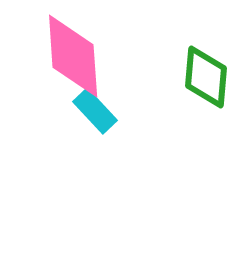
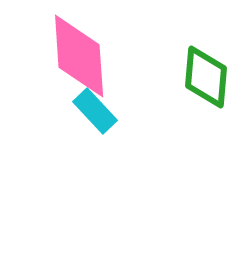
pink diamond: moved 6 px right
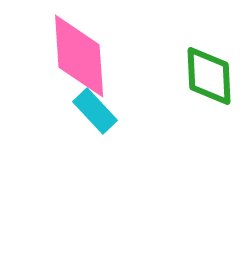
green diamond: moved 3 px right, 1 px up; rotated 8 degrees counterclockwise
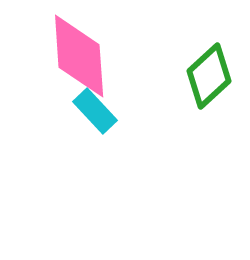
green diamond: rotated 50 degrees clockwise
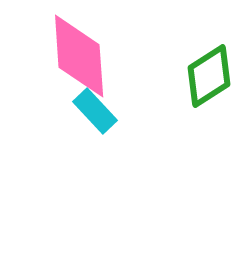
green diamond: rotated 10 degrees clockwise
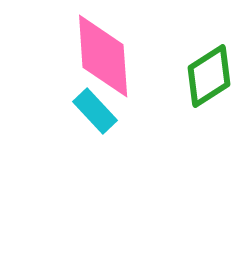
pink diamond: moved 24 px right
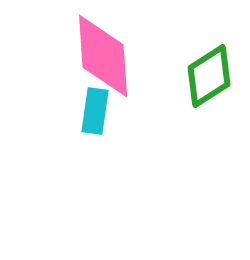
cyan rectangle: rotated 51 degrees clockwise
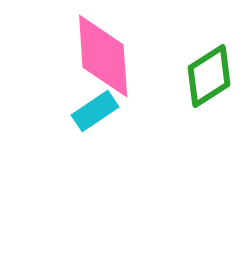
cyan rectangle: rotated 48 degrees clockwise
